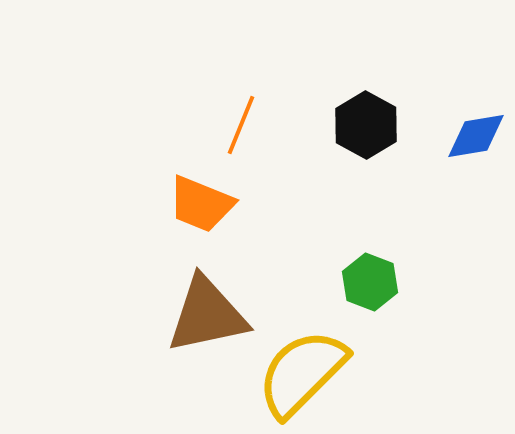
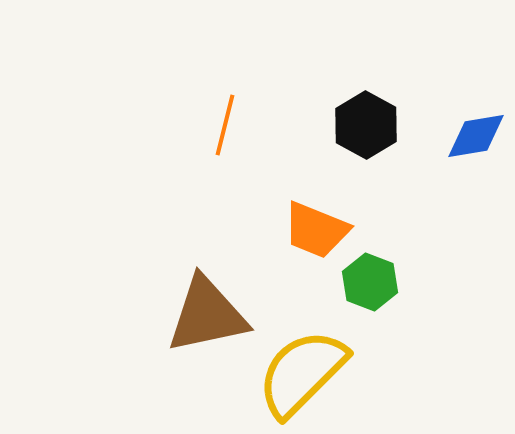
orange line: moved 16 px left; rotated 8 degrees counterclockwise
orange trapezoid: moved 115 px right, 26 px down
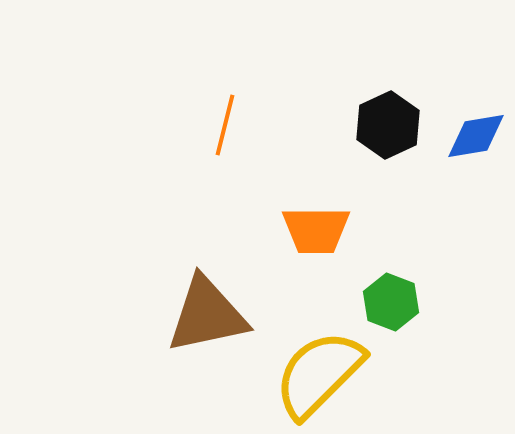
black hexagon: moved 22 px right; rotated 6 degrees clockwise
orange trapezoid: rotated 22 degrees counterclockwise
green hexagon: moved 21 px right, 20 px down
yellow semicircle: moved 17 px right, 1 px down
